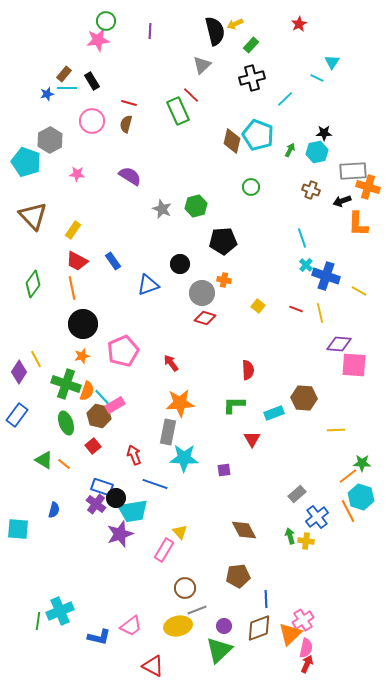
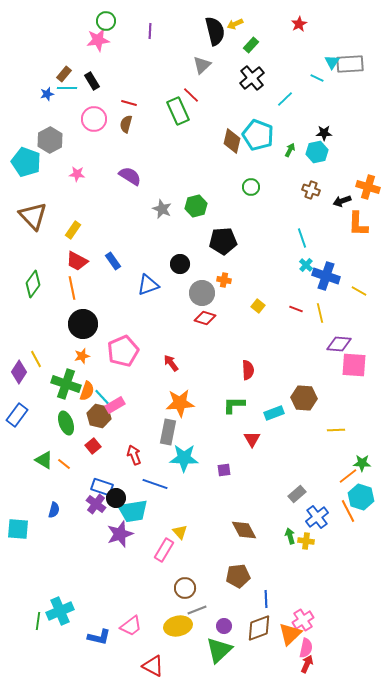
black cross at (252, 78): rotated 25 degrees counterclockwise
pink circle at (92, 121): moved 2 px right, 2 px up
gray rectangle at (353, 171): moved 3 px left, 107 px up
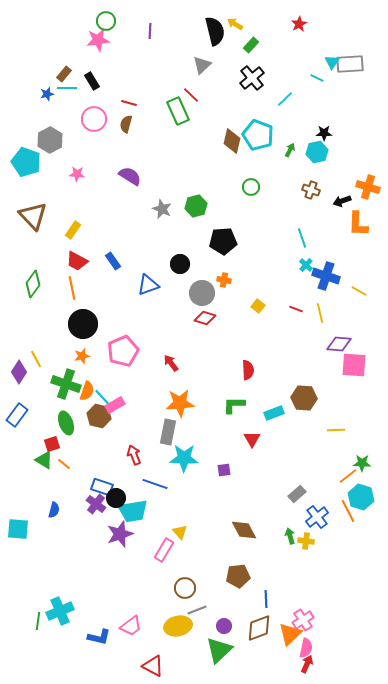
yellow arrow at (235, 24): rotated 56 degrees clockwise
red square at (93, 446): moved 41 px left, 2 px up; rotated 21 degrees clockwise
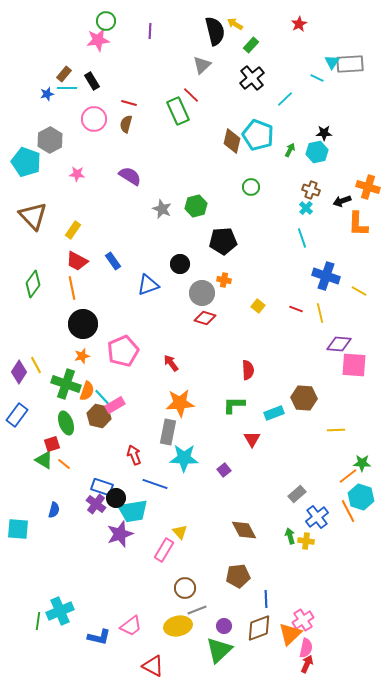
cyan cross at (306, 265): moved 57 px up
yellow line at (36, 359): moved 6 px down
purple square at (224, 470): rotated 32 degrees counterclockwise
